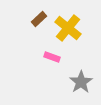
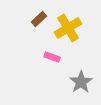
yellow cross: rotated 20 degrees clockwise
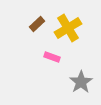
brown rectangle: moved 2 px left, 5 px down
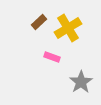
brown rectangle: moved 2 px right, 2 px up
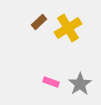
pink rectangle: moved 1 px left, 25 px down
gray star: moved 1 px left, 2 px down
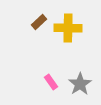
yellow cross: rotated 32 degrees clockwise
pink rectangle: rotated 35 degrees clockwise
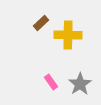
brown rectangle: moved 2 px right, 1 px down
yellow cross: moved 7 px down
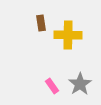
brown rectangle: rotated 56 degrees counterclockwise
pink rectangle: moved 1 px right, 4 px down
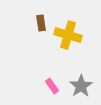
yellow cross: rotated 16 degrees clockwise
gray star: moved 1 px right, 2 px down
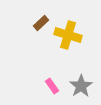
brown rectangle: rotated 56 degrees clockwise
